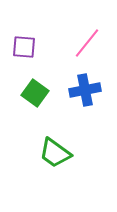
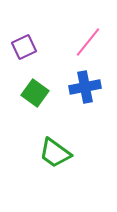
pink line: moved 1 px right, 1 px up
purple square: rotated 30 degrees counterclockwise
blue cross: moved 3 px up
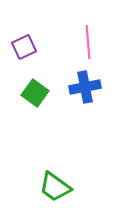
pink line: rotated 44 degrees counterclockwise
green trapezoid: moved 34 px down
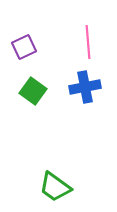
green square: moved 2 px left, 2 px up
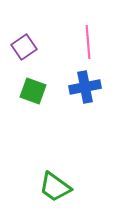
purple square: rotated 10 degrees counterclockwise
green square: rotated 16 degrees counterclockwise
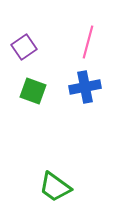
pink line: rotated 20 degrees clockwise
